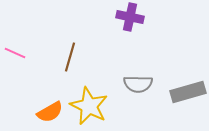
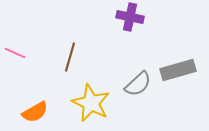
gray semicircle: rotated 44 degrees counterclockwise
gray rectangle: moved 10 px left, 22 px up
yellow star: moved 2 px right, 3 px up
orange semicircle: moved 15 px left
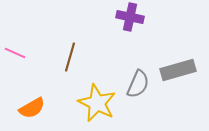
gray semicircle: rotated 24 degrees counterclockwise
yellow star: moved 6 px right
orange semicircle: moved 3 px left, 4 px up
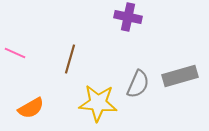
purple cross: moved 2 px left
brown line: moved 2 px down
gray rectangle: moved 2 px right, 6 px down
yellow star: moved 1 px right; rotated 21 degrees counterclockwise
orange semicircle: moved 1 px left
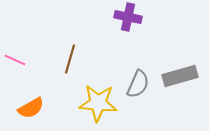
pink line: moved 7 px down
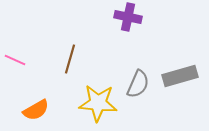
orange semicircle: moved 5 px right, 2 px down
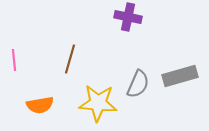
pink line: moved 1 px left; rotated 60 degrees clockwise
orange semicircle: moved 4 px right, 5 px up; rotated 20 degrees clockwise
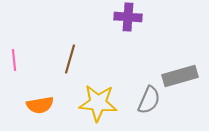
purple cross: rotated 8 degrees counterclockwise
gray semicircle: moved 11 px right, 16 px down
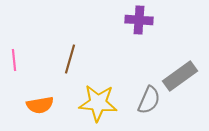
purple cross: moved 11 px right, 3 px down
gray rectangle: rotated 20 degrees counterclockwise
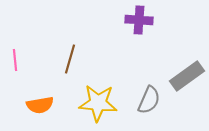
pink line: moved 1 px right
gray rectangle: moved 7 px right
